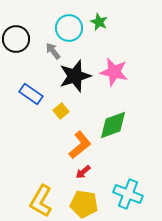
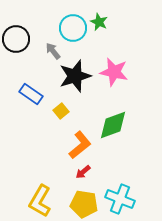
cyan circle: moved 4 px right
cyan cross: moved 8 px left, 5 px down
yellow L-shape: moved 1 px left
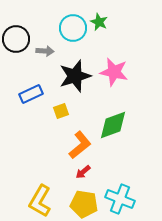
gray arrow: moved 8 px left; rotated 132 degrees clockwise
blue rectangle: rotated 60 degrees counterclockwise
yellow square: rotated 21 degrees clockwise
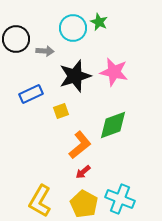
yellow pentagon: rotated 20 degrees clockwise
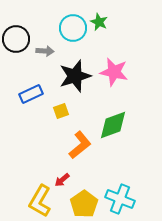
red arrow: moved 21 px left, 8 px down
yellow pentagon: rotated 8 degrees clockwise
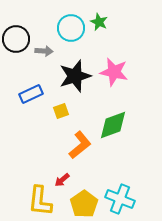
cyan circle: moved 2 px left
gray arrow: moved 1 px left
yellow L-shape: rotated 24 degrees counterclockwise
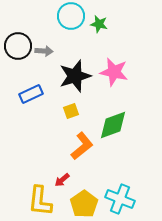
green star: moved 2 px down; rotated 12 degrees counterclockwise
cyan circle: moved 12 px up
black circle: moved 2 px right, 7 px down
yellow square: moved 10 px right
orange L-shape: moved 2 px right, 1 px down
